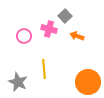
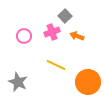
pink cross: moved 3 px right, 3 px down; rotated 35 degrees counterclockwise
yellow line: moved 12 px right, 4 px up; rotated 60 degrees counterclockwise
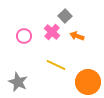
pink cross: rotated 28 degrees counterclockwise
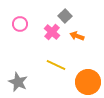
pink circle: moved 4 px left, 12 px up
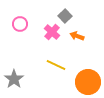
gray star: moved 4 px left, 3 px up; rotated 12 degrees clockwise
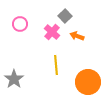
yellow line: rotated 60 degrees clockwise
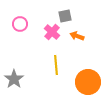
gray square: rotated 32 degrees clockwise
